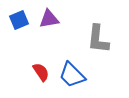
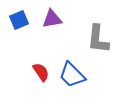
purple triangle: moved 3 px right
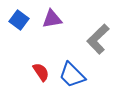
blue square: rotated 30 degrees counterclockwise
gray L-shape: rotated 40 degrees clockwise
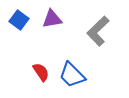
gray L-shape: moved 8 px up
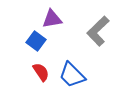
blue square: moved 17 px right, 21 px down
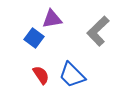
blue square: moved 2 px left, 3 px up
red semicircle: moved 3 px down
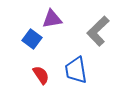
blue square: moved 2 px left, 1 px down
blue trapezoid: moved 4 px right, 5 px up; rotated 36 degrees clockwise
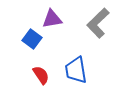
gray L-shape: moved 8 px up
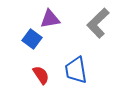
purple triangle: moved 2 px left
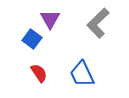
purple triangle: rotated 50 degrees counterclockwise
blue trapezoid: moved 6 px right, 4 px down; rotated 16 degrees counterclockwise
red semicircle: moved 2 px left, 2 px up
